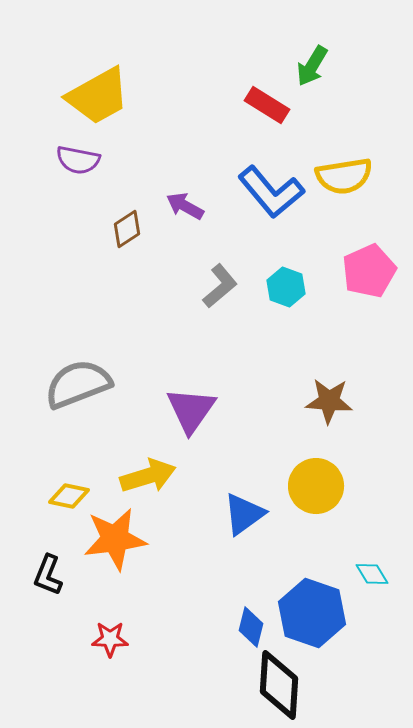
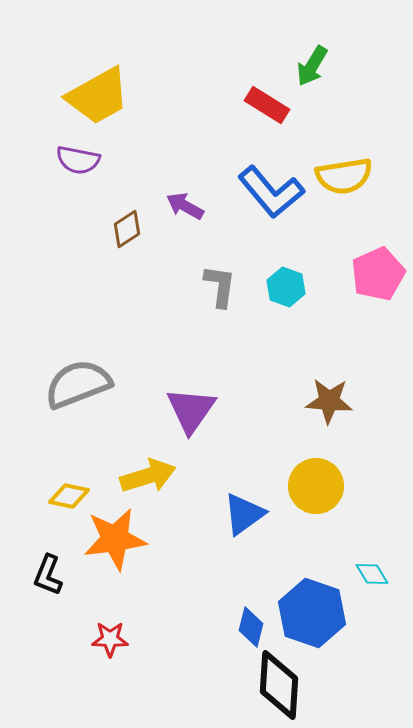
pink pentagon: moved 9 px right, 3 px down
gray L-shape: rotated 42 degrees counterclockwise
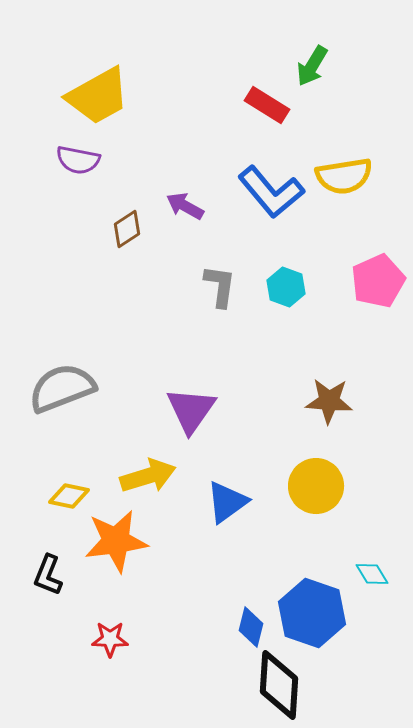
pink pentagon: moved 7 px down
gray semicircle: moved 16 px left, 4 px down
blue triangle: moved 17 px left, 12 px up
orange star: moved 1 px right, 2 px down
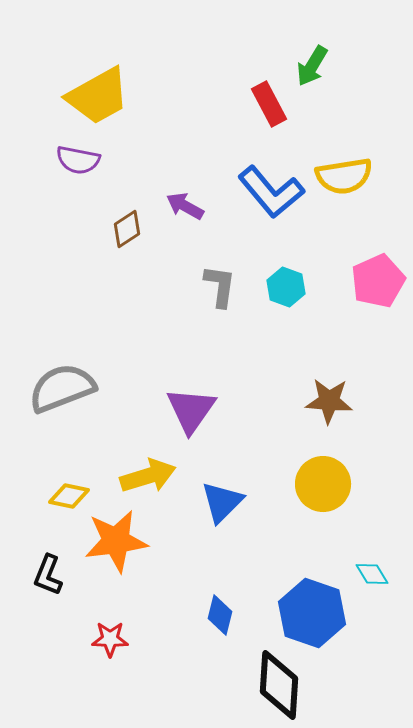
red rectangle: moved 2 px right, 1 px up; rotated 30 degrees clockwise
yellow circle: moved 7 px right, 2 px up
blue triangle: moved 5 px left; rotated 9 degrees counterclockwise
blue diamond: moved 31 px left, 12 px up
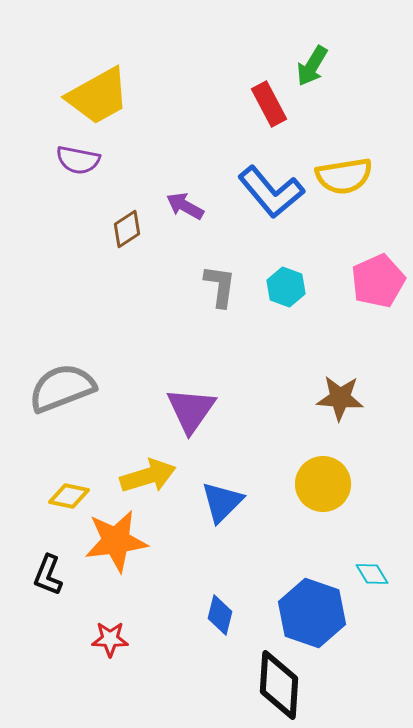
brown star: moved 11 px right, 3 px up
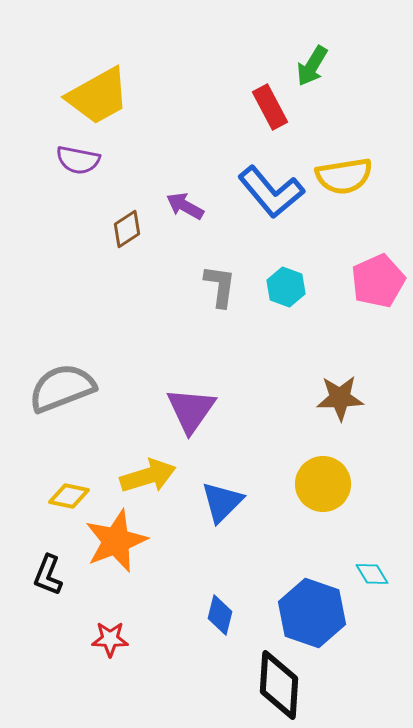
red rectangle: moved 1 px right, 3 px down
brown star: rotated 6 degrees counterclockwise
orange star: rotated 14 degrees counterclockwise
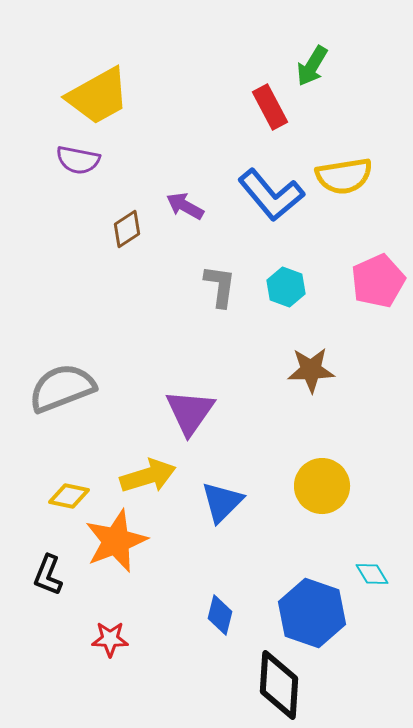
blue L-shape: moved 3 px down
brown star: moved 29 px left, 28 px up
purple triangle: moved 1 px left, 2 px down
yellow circle: moved 1 px left, 2 px down
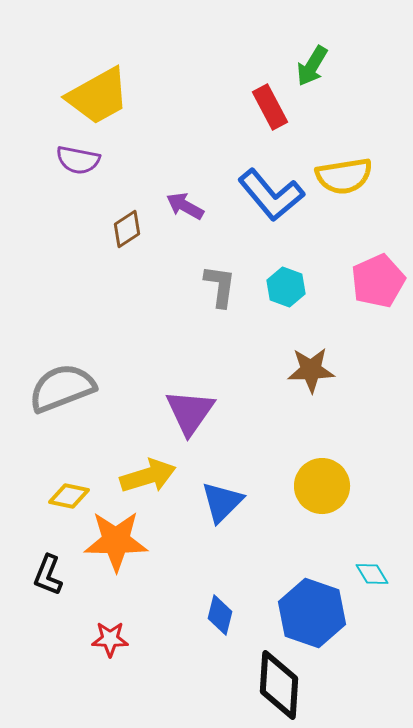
orange star: rotated 22 degrees clockwise
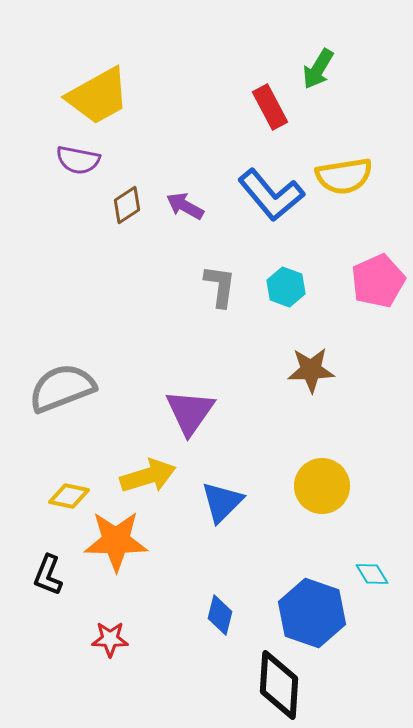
green arrow: moved 6 px right, 3 px down
brown diamond: moved 24 px up
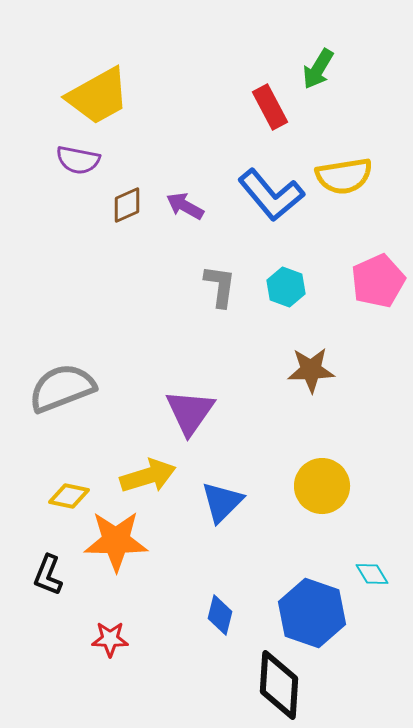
brown diamond: rotated 9 degrees clockwise
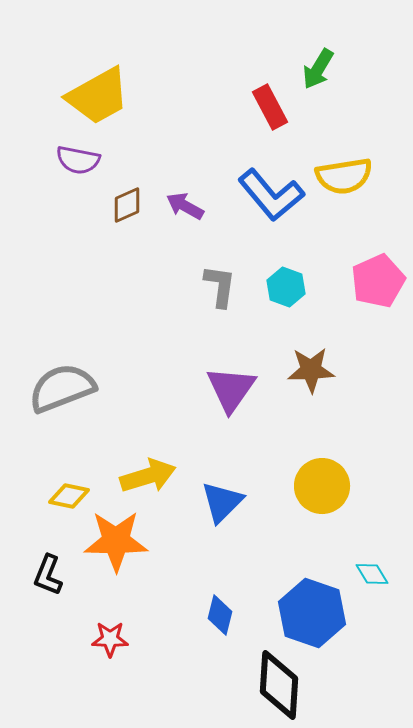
purple triangle: moved 41 px right, 23 px up
